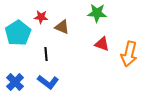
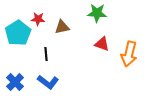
red star: moved 3 px left, 2 px down
brown triangle: rotated 35 degrees counterclockwise
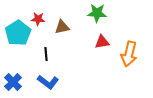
red triangle: moved 2 px up; rotated 28 degrees counterclockwise
blue cross: moved 2 px left
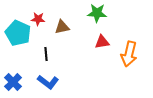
cyan pentagon: rotated 15 degrees counterclockwise
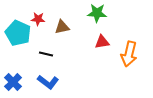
black line: rotated 72 degrees counterclockwise
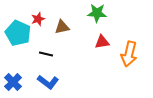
red star: rotated 24 degrees counterclockwise
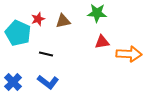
brown triangle: moved 1 px right, 6 px up
orange arrow: rotated 100 degrees counterclockwise
